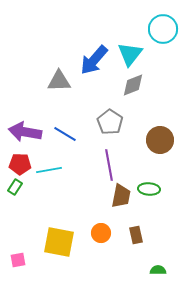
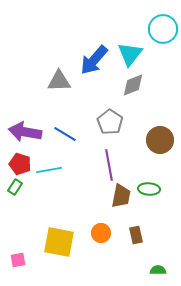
red pentagon: rotated 15 degrees clockwise
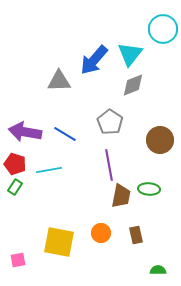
red pentagon: moved 5 px left
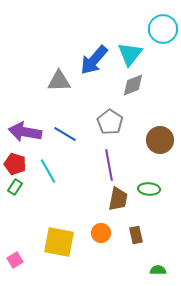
cyan line: moved 1 px left, 1 px down; rotated 70 degrees clockwise
brown trapezoid: moved 3 px left, 3 px down
pink square: moved 3 px left; rotated 21 degrees counterclockwise
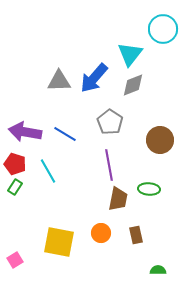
blue arrow: moved 18 px down
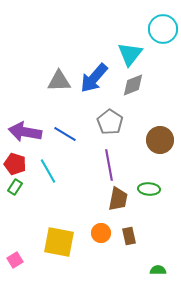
brown rectangle: moved 7 px left, 1 px down
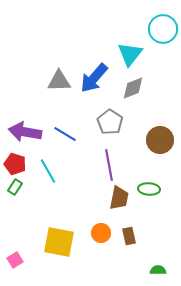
gray diamond: moved 3 px down
brown trapezoid: moved 1 px right, 1 px up
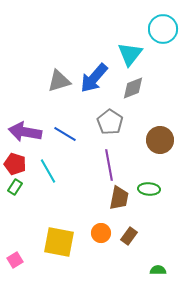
gray triangle: rotated 15 degrees counterclockwise
brown rectangle: rotated 48 degrees clockwise
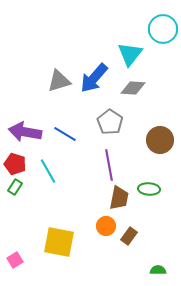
gray diamond: rotated 25 degrees clockwise
orange circle: moved 5 px right, 7 px up
